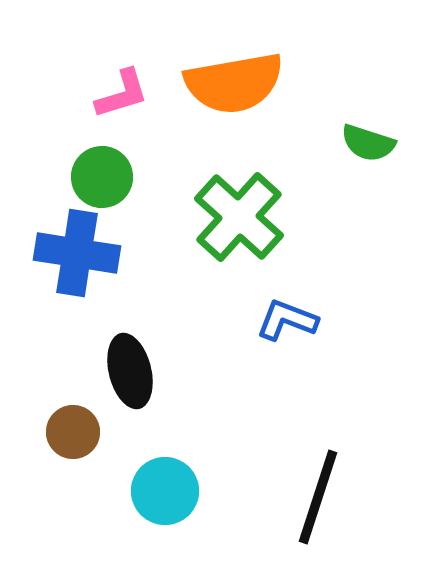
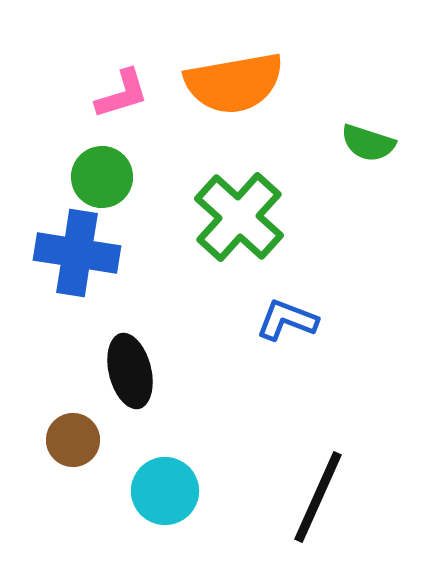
brown circle: moved 8 px down
black line: rotated 6 degrees clockwise
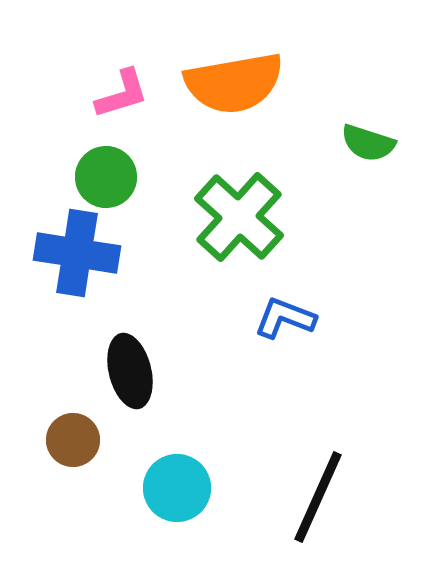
green circle: moved 4 px right
blue L-shape: moved 2 px left, 2 px up
cyan circle: moved 12 px right, 3 px up
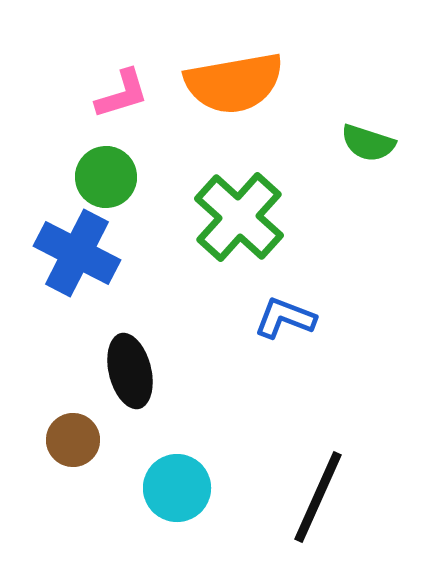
blue cross: rotated 18 degrees clockwise
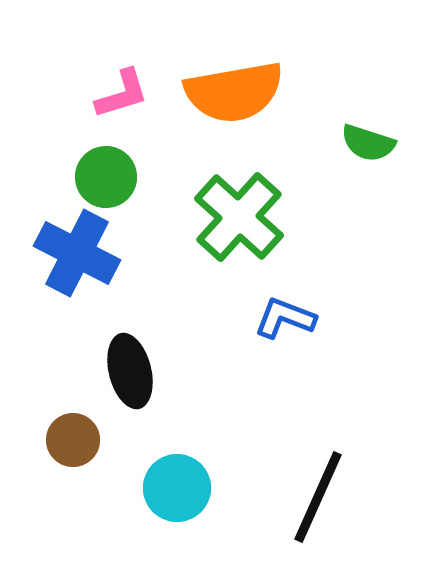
orange semicircle: moved 9 px down
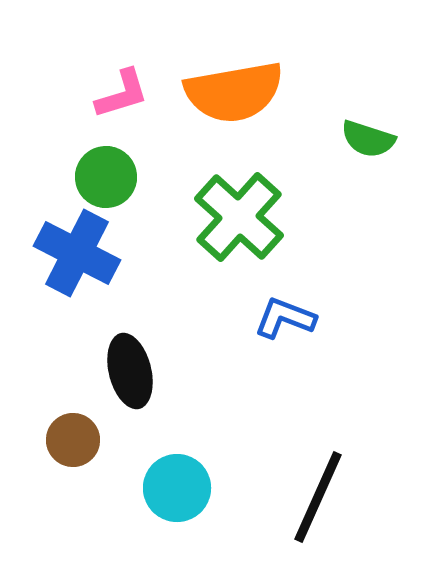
green semicircle: moved 4 px up
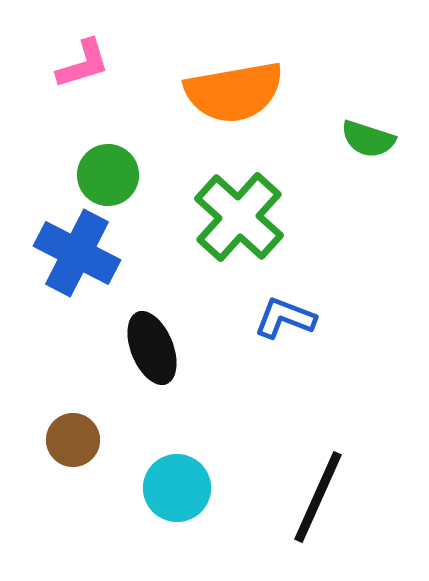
pink L-shape: moved 39 px left, 30 px up
green circle: moved 2 px right, 2 px up
black ellipse: moved 22 px right, 23 px up; rotated 8 degrees counterclockwise
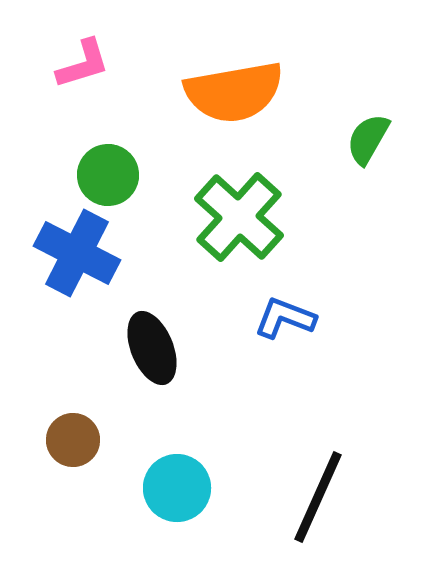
green semicircle: rotated 102 degrees clockwise
